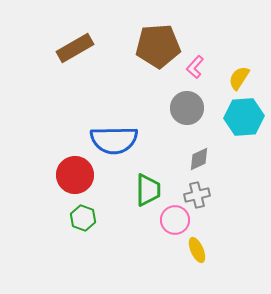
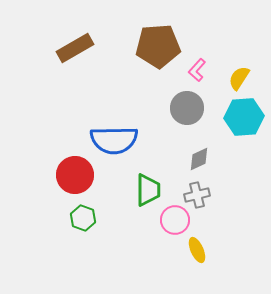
pink L-shape: moved 2 px right, 3 px down
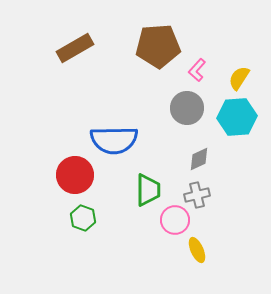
cyan hexagon: moved 7 px left
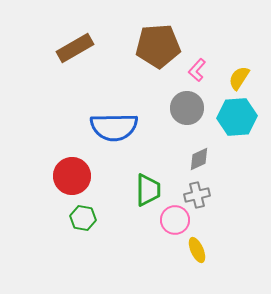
blue semicircle: moved 13 px up
red circle: moved 3 px left, 1 px down
green hexagon: rotated 10 degrees counterclockwise
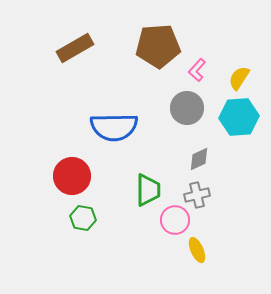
cyan hexagon: moved 2 px right
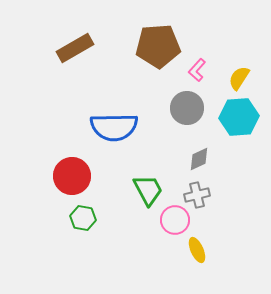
green trapezoid: rotated 28 degrees counterclockwise
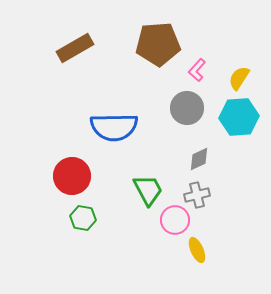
brown pentagon: moved 2 px up
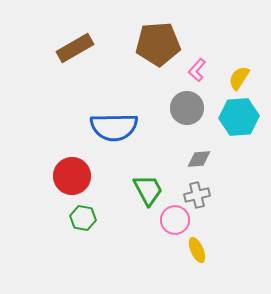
gray diamond: rotated 20 degrees clockwise
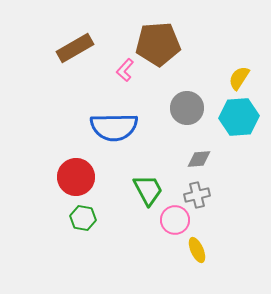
pink L-shape: moved 72 px left
red circle: moved 4 px right, 1 px down
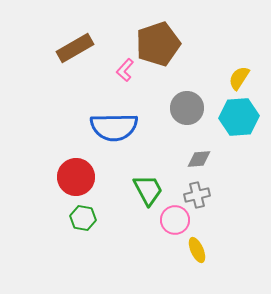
brown pentagon: rotated 15 degrees counterclockwise
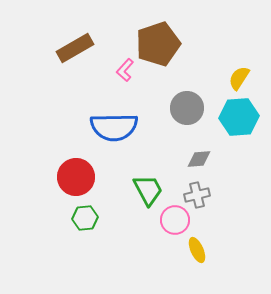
green hexagon: moved 2 px right; rotated 15 degrees counterclockwise
